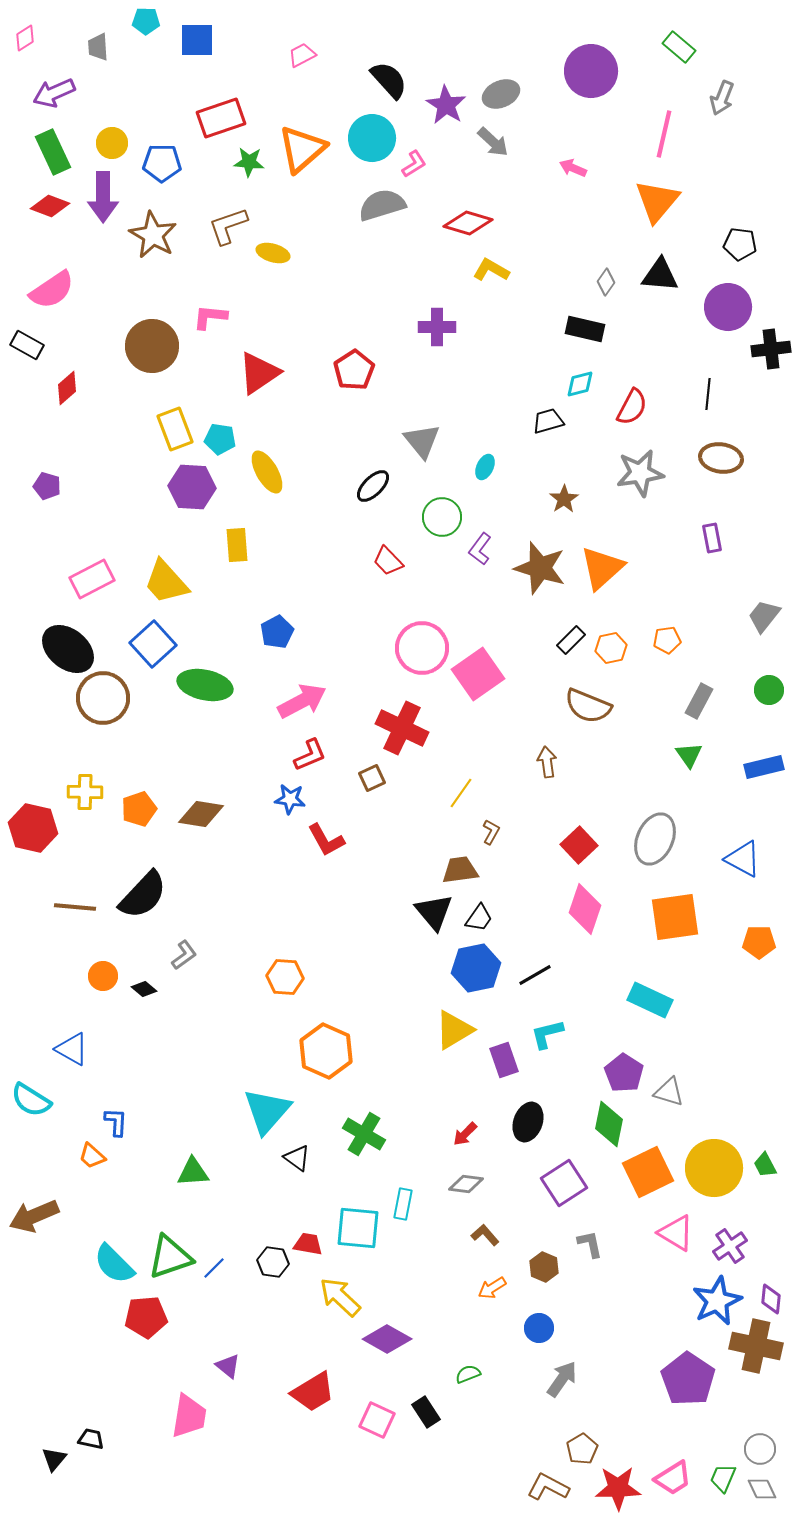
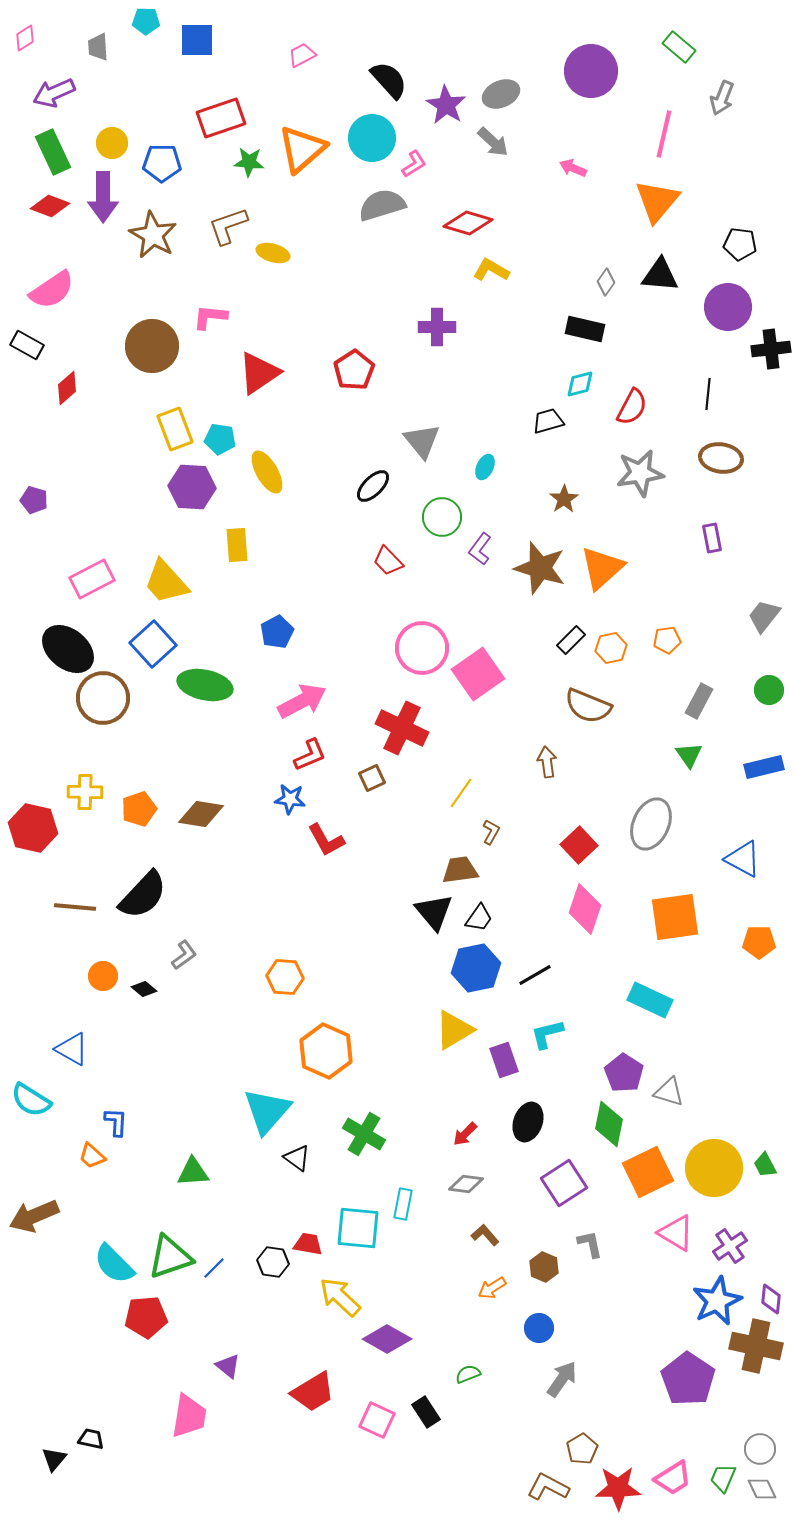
purple pentagon at (47, 486): moved 13 px left, 14 px down
gray ellipse at (655, 839): moved 4 px left, 15 px up
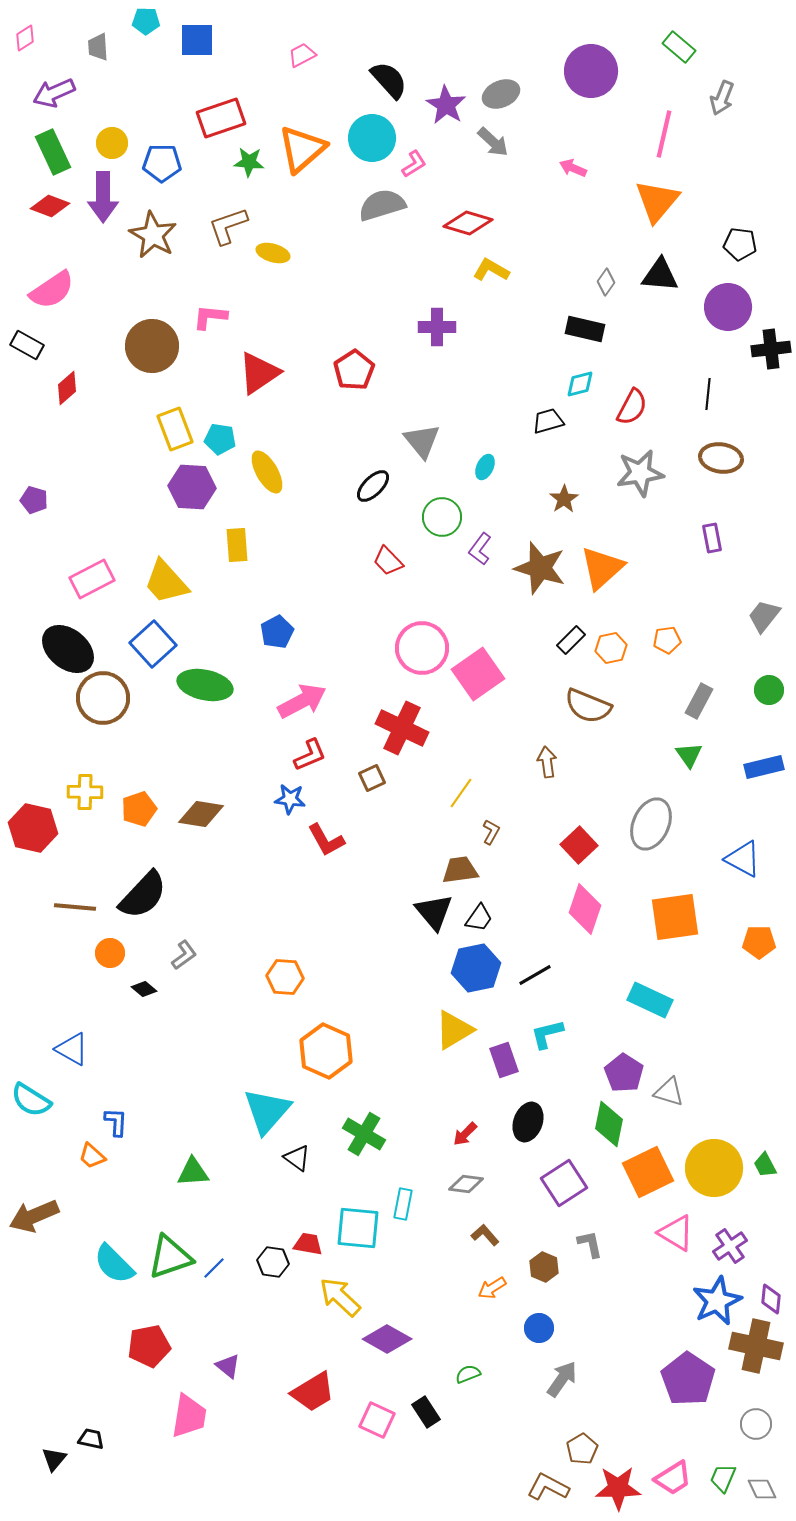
orange circle at (103, 976): moved 7 px right, 23 px up
red pentagon at (146, 1317): moved 3 px right, 29 px down; rotated 6 degrees counterclockwise
gray circle at (760, 1449): moved 4 px left, 25 px up
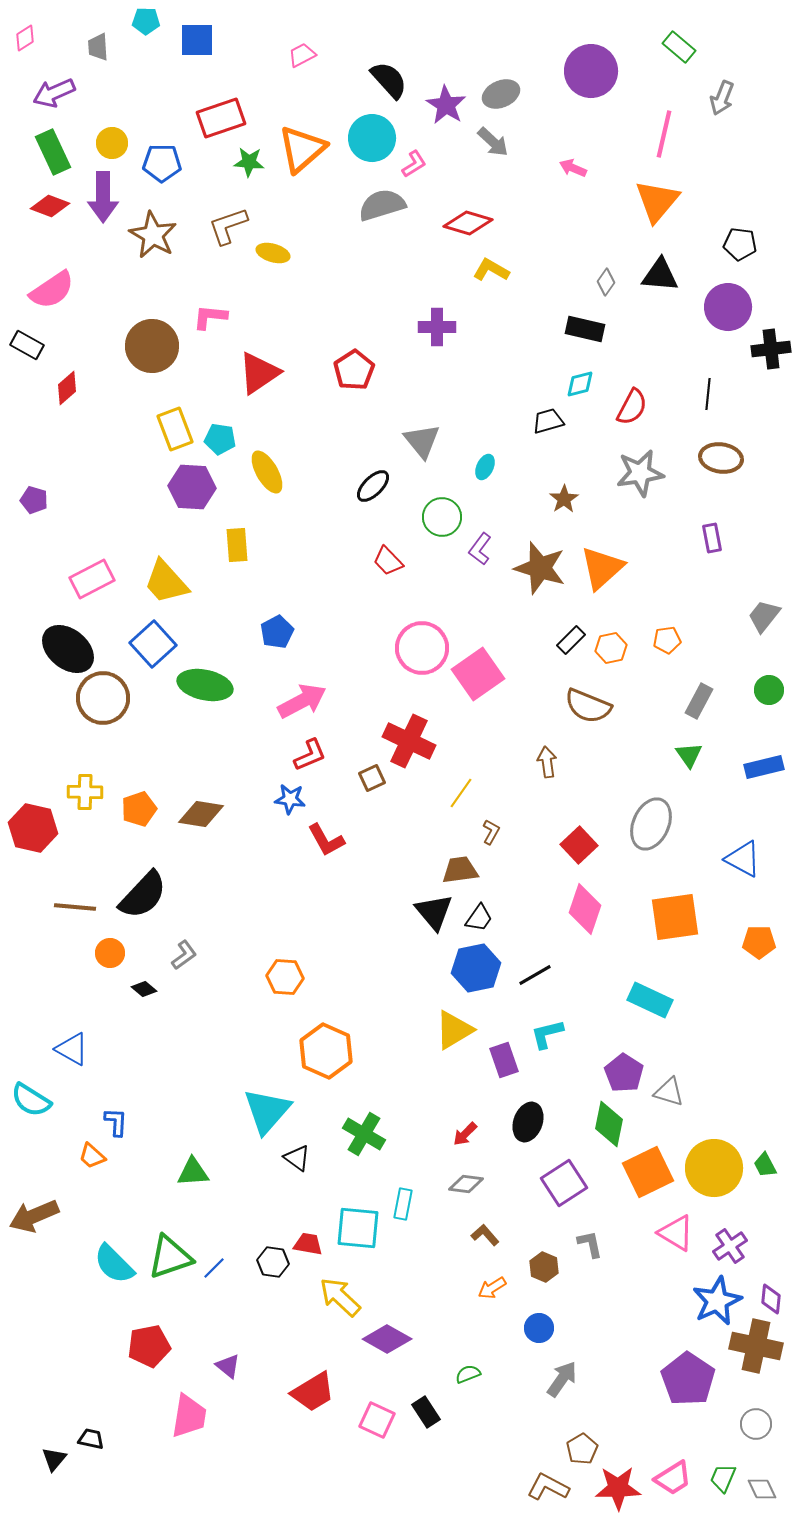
red cross at (402, 728): moved 7 px right, 13 px down
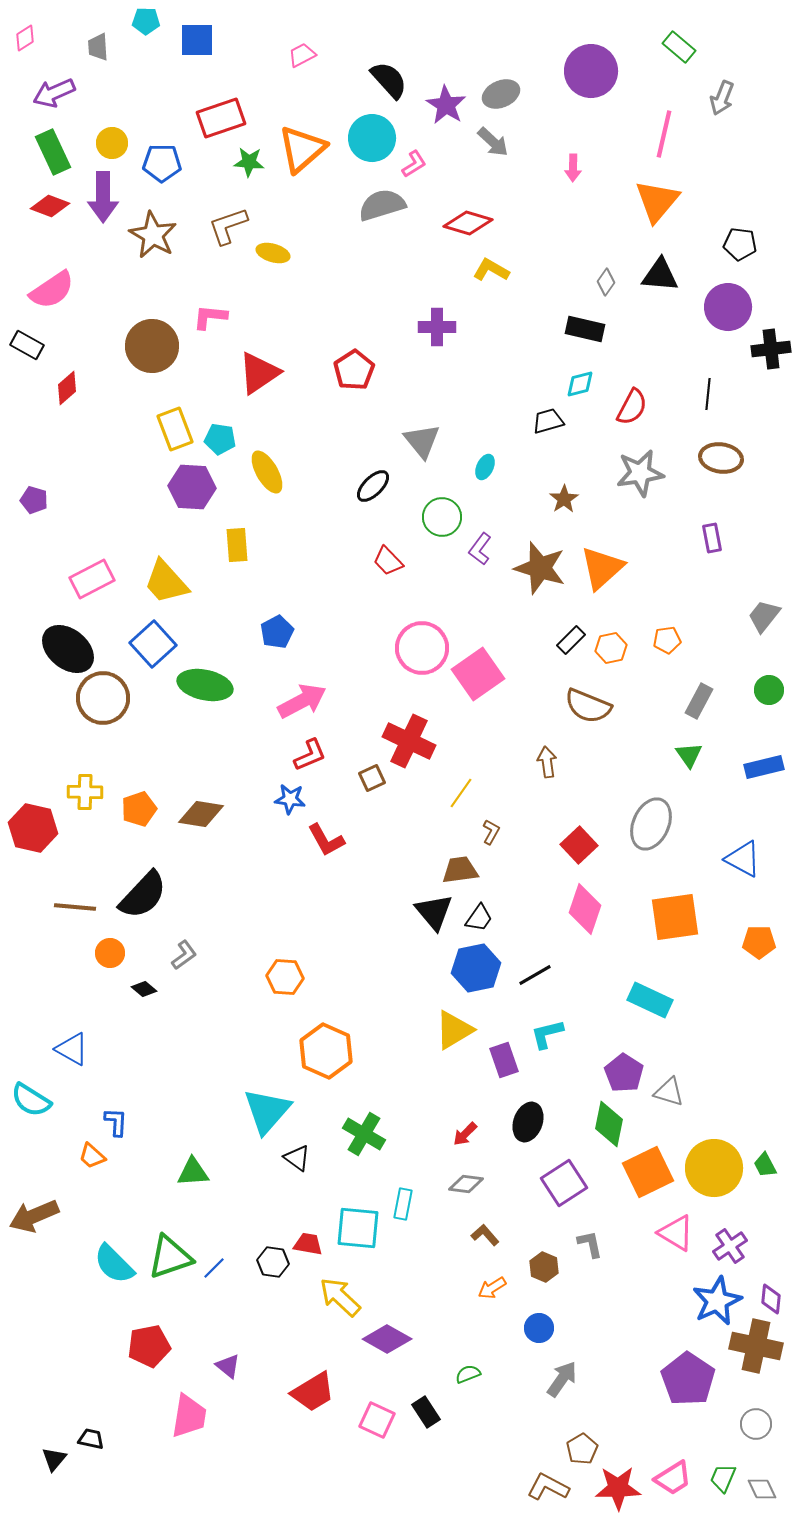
pink arrow at (573, 168): rotated 112 degrees counterclockwise
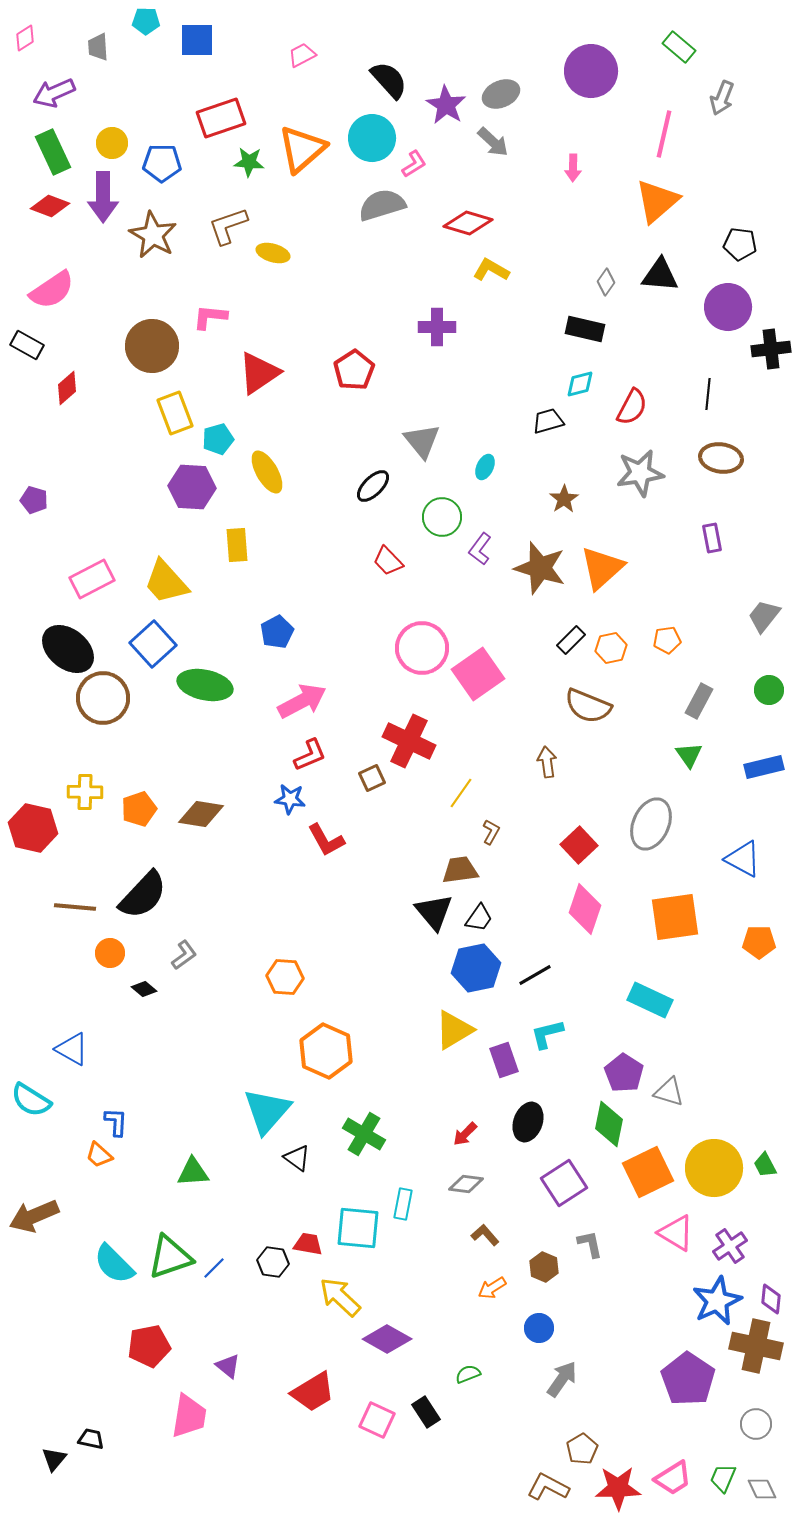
orange triangle at (657, 201): rotated 9 degrees clockwise
yellow rectangle at (175, 429): moved 16 px up
cyan pentagon at (220, 439): moved 2 px left; rotated 24 degrees counterclockwise
orange trapezoid at (92, 1156): moved 7 px right, 1 px up
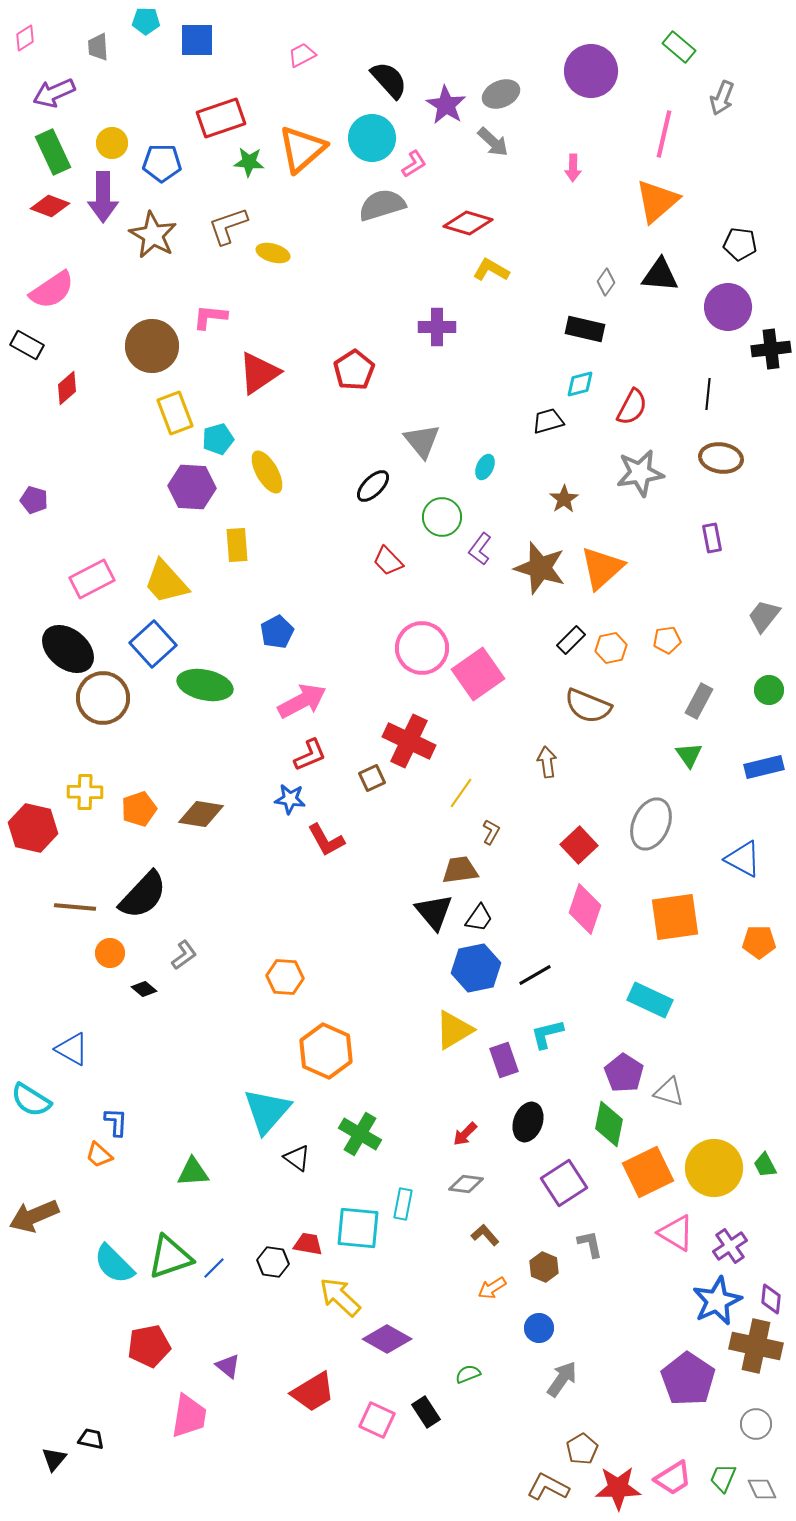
green cross at (364, 1134): moved 4 px left
